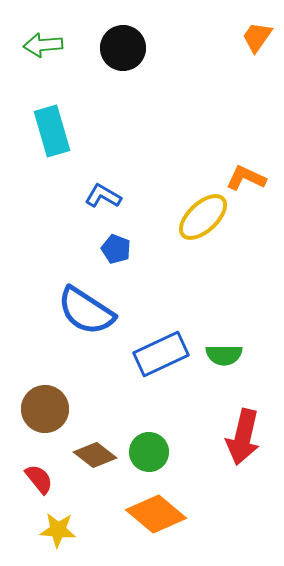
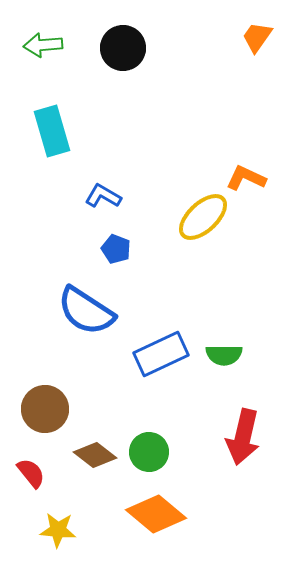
red semicircle: moved 8 px left, 6 px up
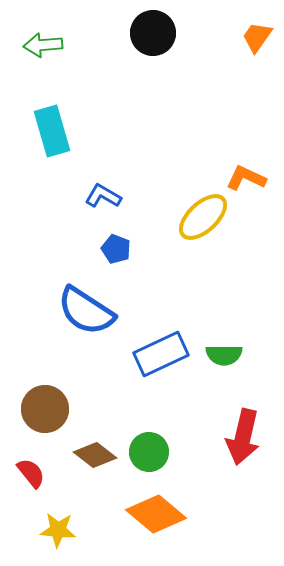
black circle: moved 30 px right, 15 px up
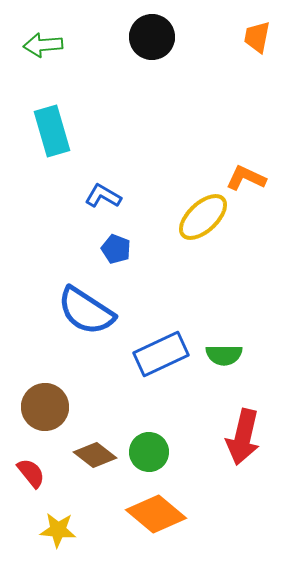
black circle: moved 1 px left, 4 px down
orange trapezoid: rotated 24 degrees counterclockwise
brown circle: moved 2 px up
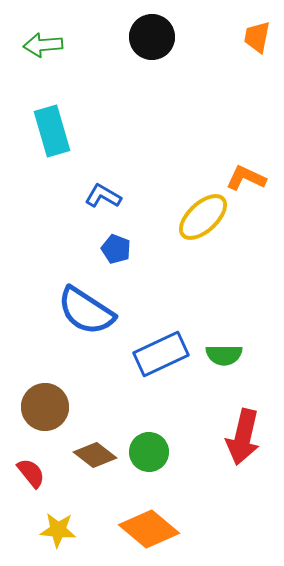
orange diamond: moved 7 px left, 15 px down
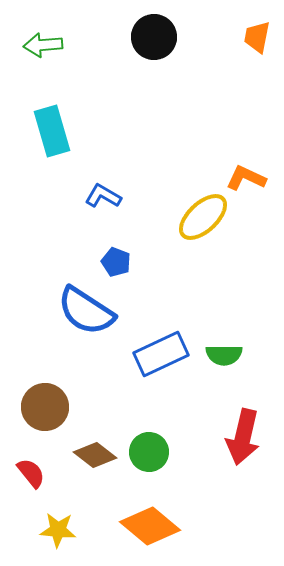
black circle: moved 2 px right
blue pentagon: moved 13 px down
orange diamond: moved 1 px right, 3 px up
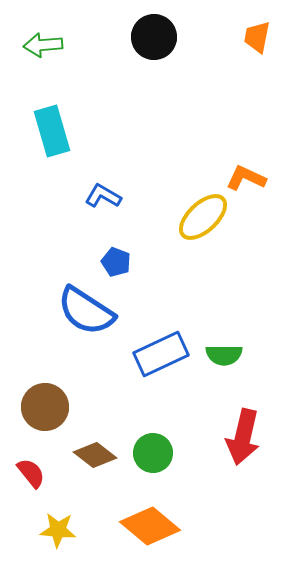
green circle: moved 4 px right, 1 px down
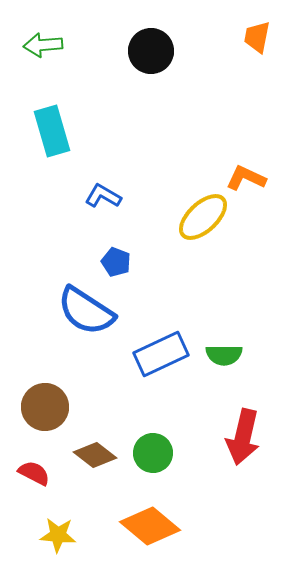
black circle: moved 3 px left, 14 px down
red semicircle: moved 3 px right; rotated 24 degrees counterclockwise
yellow star: moved 5 px down
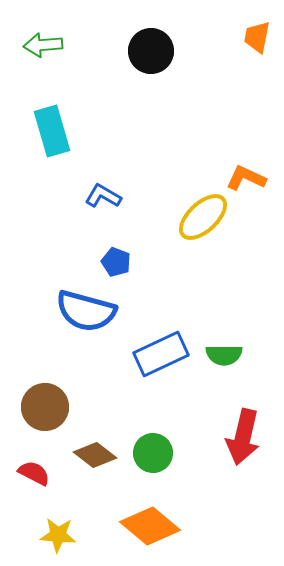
blue semicircle: rotated 18 degrees counterclockwise
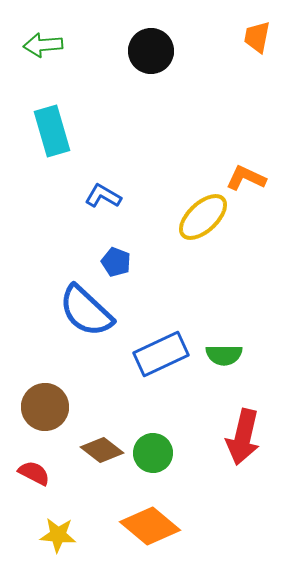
blue semicircle: rotated 28 degrees clockwise
brown diamond: moved 7 px right, 5 px up
